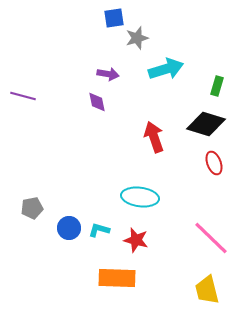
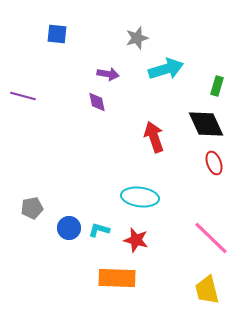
blue square: moved 57 px left, 16 px down; rotated 15 degrees clockwise
black diamond: rotated 48 degrees clockwise
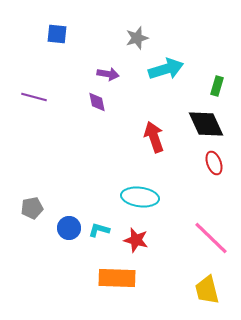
purple line: moved 11 px right, 1 px down
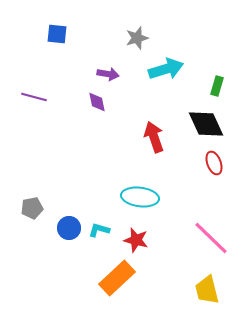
orange rectangle: rotated 45 degrees counterclockwise
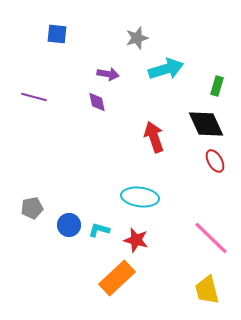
red ellipse: moved 1 px right, 2 px up; rotated 10 degrees counterclockwise
blue circle: moved 3 px up
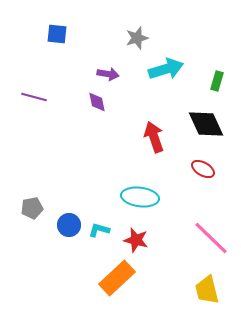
green rectangle: moved 5 px up
red ellipse: moved 12 px left, 8 px down; rotated 30 degrees counterclockwise
